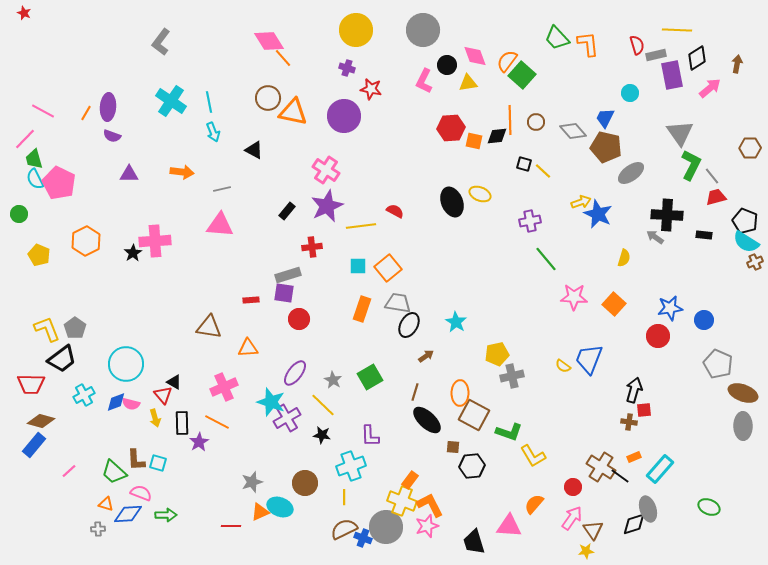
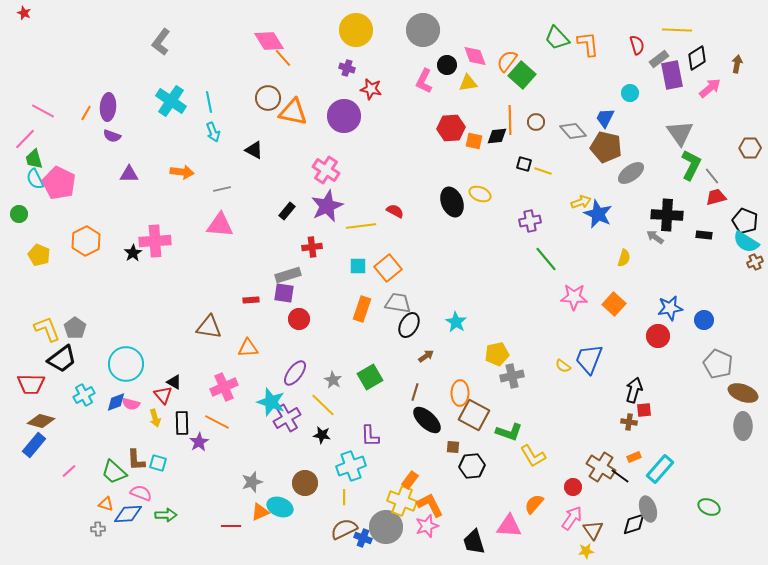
gray rectangle at (656, 55): moved 3 px right, 4 px down; rotated 24 degrees counterclockwise
yellow line at (543, 171): rotated 24 degrees counterclockwise
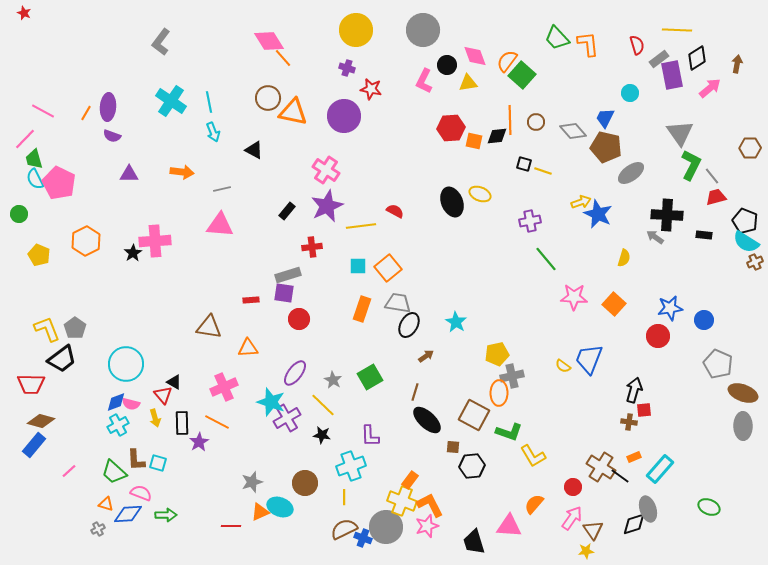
orange ellipse at (460, 393): moved 39 px right
cyan cross at (84, 395): moved 34 px right, 30 px down
gray cross at (98, 529): rotated 24 degrees counterclockwise
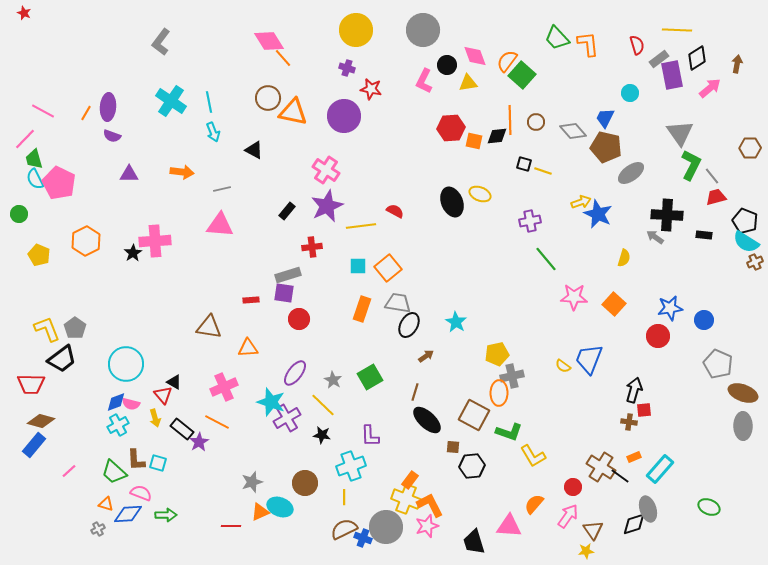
black rectangle at (182, 423): moved 6 px down; rotated 50 degrees counterclockwise
yellow cross at (402, 501): moved 4 px right, 2 px up
pink arrow at (572, 518): moved 4 px left, 2 px up
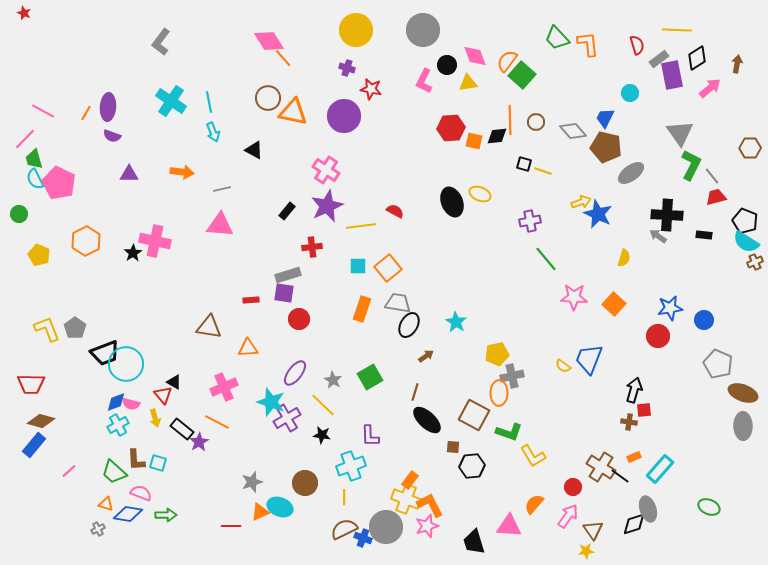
gray arrow at (655, 237): moved 3 px right, 1 px up
pink cross at (155, 241): rotated 16 degrees clockwise
black trapezoid at (62, 359): moved 43 px right, 6 px up; rotated 16 degrees clockwise
blue diamond at (128, 514): rotated 12 degrees clockwise
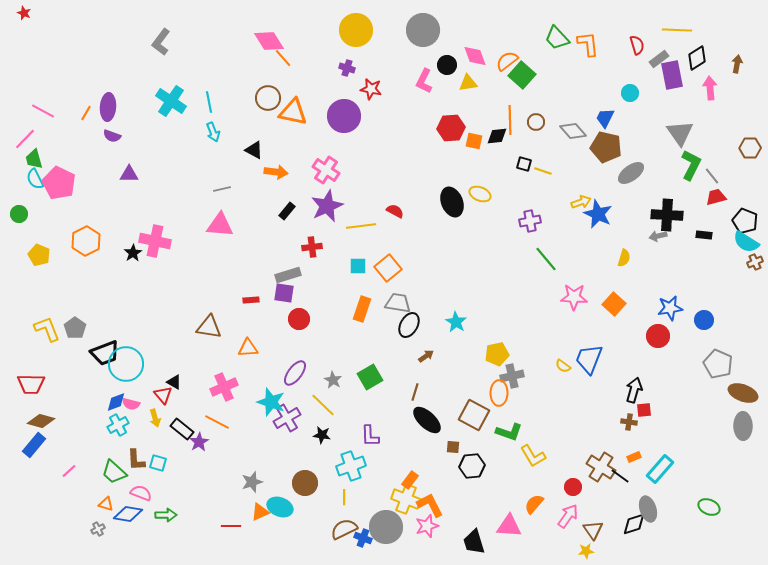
orange semicircle at (507, 61): rotated 15 degrees clockwise
pink arrow at (710, 88): rotated 55 degrees counterclockwise
orange arrow at (182, 172): moved 94 px right
gray arrow at (658, 236): rotated 48 degrees counterclockwise
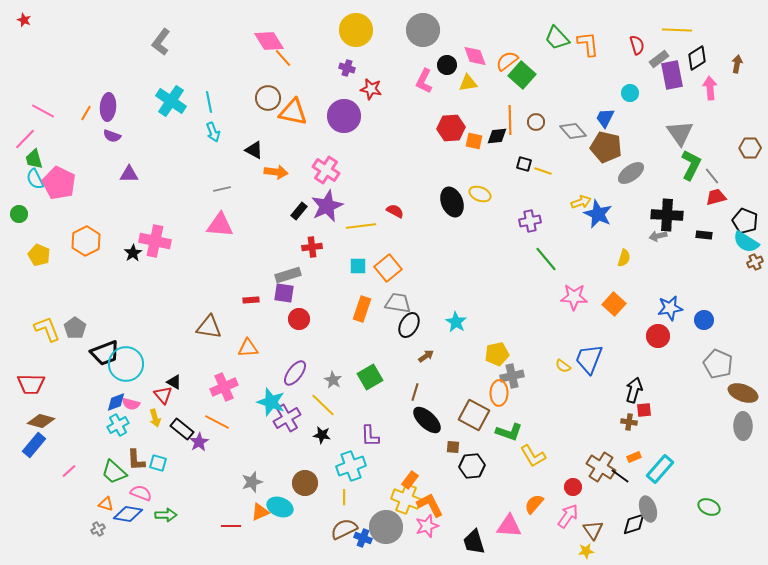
red star at (24, 13): moved 7 px down
black rectangle at (287, 211): moved 12 px right
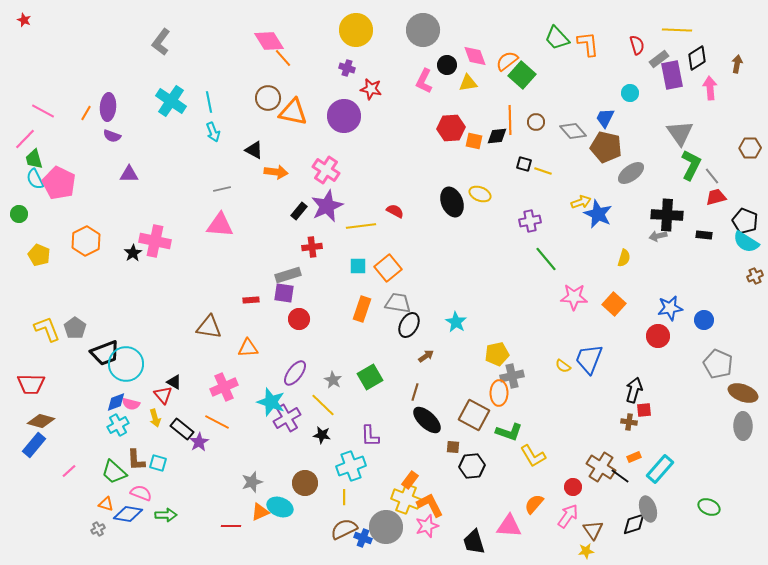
brown cross at (755, 262): moved 14 px down
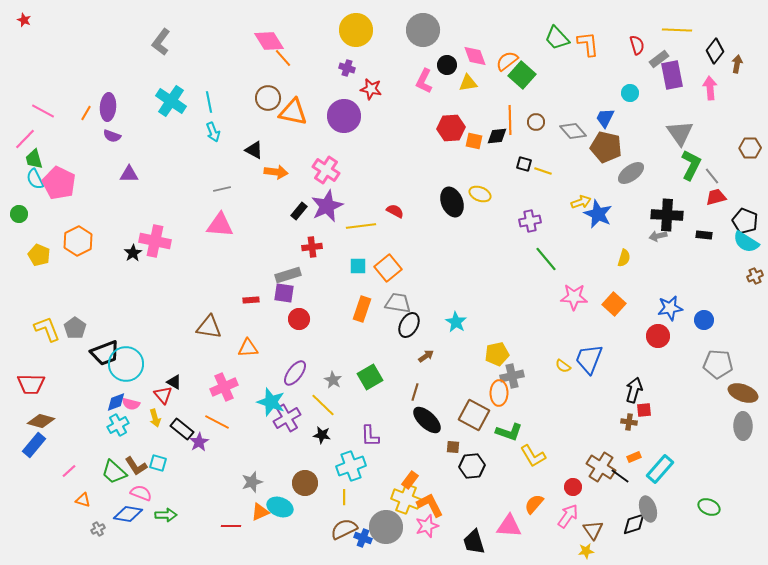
black diamond at (697, 58): moved 18 px right, 7 px up; rotated 20 degrees counterclockwise
orange hexagon at (86, 241): moved 8 px left
gray pentagon at (718, 364): rotated 20 degrees counterclockwise
brown L-shape at (136, 460): moved 6 px down; rotated 30 degrees counterclockwise
orange triangle at (106, 504): moved 23 px left, 4 px up
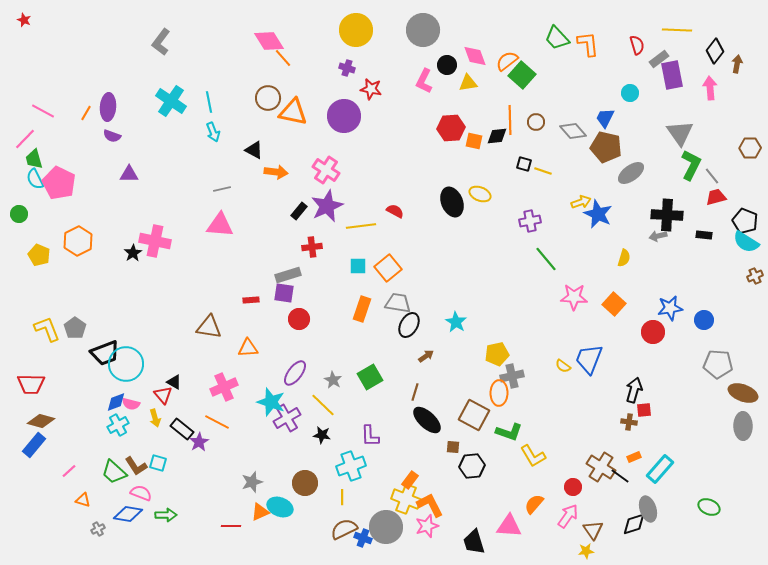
red circle at (658, 336): moved 5 px left, 4 px up
yellow line at (344, 497): moved 2 px left
